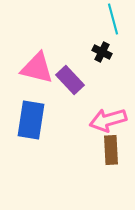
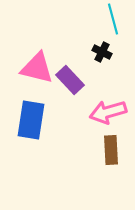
pink arrow: moved 8 px up
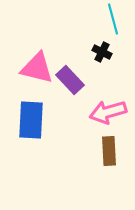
blue rectangle: rotated 6 degrees counterclockwise
brown rectangle: moved 2 px left, 1 px down
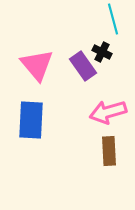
pink triangle: moved 3 px up; rotated 36 degrees clockwise
purple rectangle: moved 13 px right, 14 px up; rotated 8 degrees clockwise
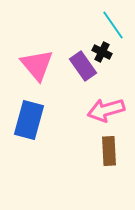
cyan line: moved 6 px down; rotated 20 degrees counterclockwise
pink arrow: moved 2 px left, 2 px up
blue rectangle: moved 2 px left; rotated 12 degrees clockwise
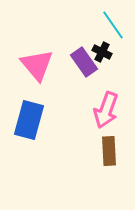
purple rectangle: moved 1 px right, 4 px up
pink arrow: rotated 54 degrees counterclockwise
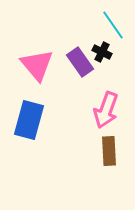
purple rectangle: moved 4 px left
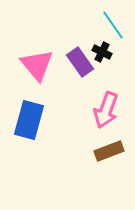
brown rectangle: rotated 72 degrees clockwise
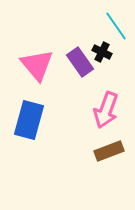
cyan line: moved 3 px right, 1 px down
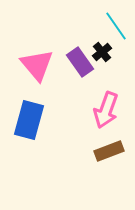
black cross: rotated 24 degrees clockwise
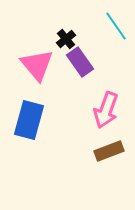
black cross: moved 36 px left, 13 px up
